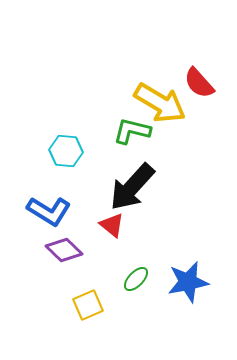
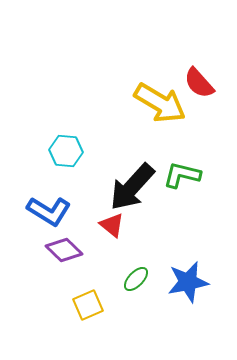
green L-shape: moved 50 px right, 44 px down
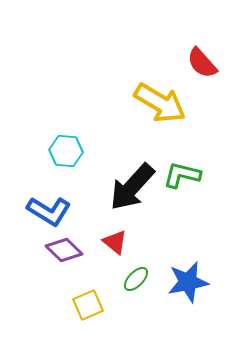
red semicircle: moved 3 px right, 20 px up
red triangle: moved 3 px right, 17 px down
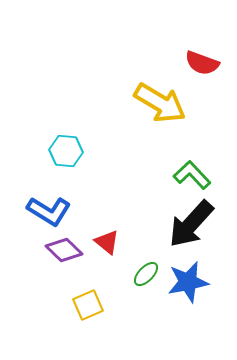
red semicircle: rotated 28 degrees counterclockwise
green L-shape: moved 10 px right; rotated 33 degrees clockwise
black arrow: moved 59 px right, 37 px down
red triangle: moved 8 px left
green ellipse: moved 10 px right, 5 px up
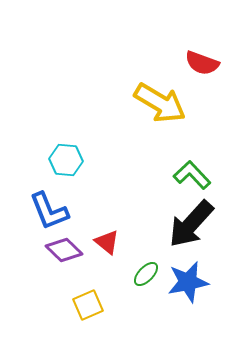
cyan hexagon: moved 9 px down
blue L-shape: rotated 36 degrees clockwise
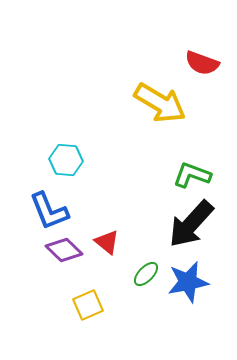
green L-shape: rotated 27 degrees counterclockwise
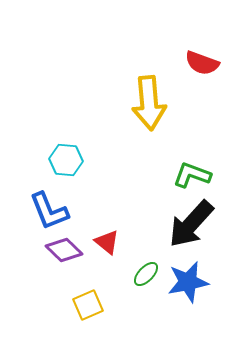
yellow arrow: moved 11 px left; rotated 54 degrees clockwise
